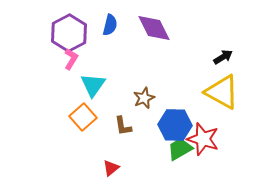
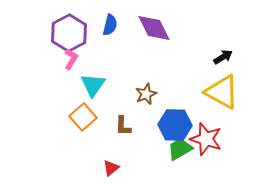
brown star: moved 2 px right, 4 px up
brown L-shape: rotated 10 degrees clockwise
red star: moved 3 px right
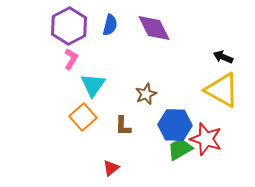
purple hexagon: moved 7 px up
black arrow: rotated 126 degrees counterclockwise
yellow triangle: moved 2 px up
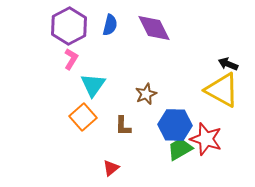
black arrow: moved 5 px right, 7 px down
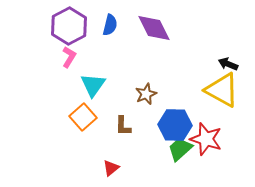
pink L-shape: moved 2 px left, 2 px up
green trapezoid: rotated 12 degrees counterclockwise
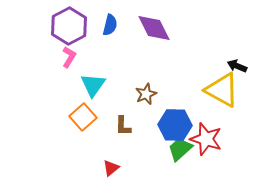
black arrow: moved 9 px right, 2 px down
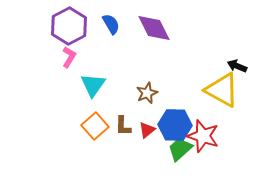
blue semicircle: moved 1 px right, 1 px up; rotated 45 degrees counterclockwise
brown star: moved 1 px right, 1 px up
orange square: moved 12 px right, 9 px down
red star: moved 3 px left, 3 px up
red triangle: moved 36 px right, 38 px up
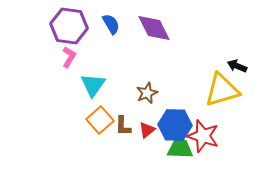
purple hexagon: rotated 24 degrees counterclockwise
yellow triangle: rotated 45 degrees counterclockwise
orange square: moved 5 px right, 6 px up
green trapezoid: rotated 44 degrees clockwise
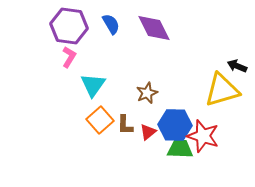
brown L-shape: moved 2 px right, 1 px up
red triangle: moved 1 px right, 2 px down
